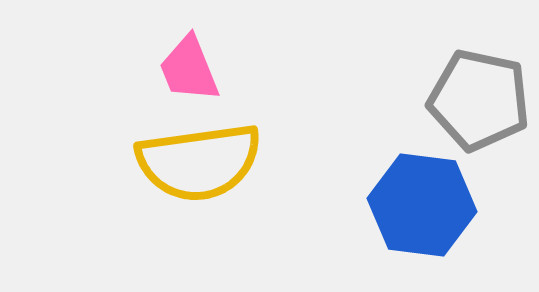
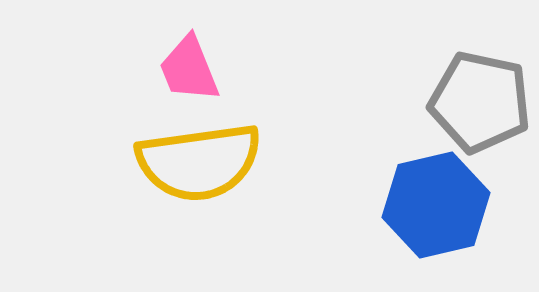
gray pentagon: moved 1 px right, 2 px down
blue hexagon: moved 14 px right; rotated 20 degrees counterclockwise
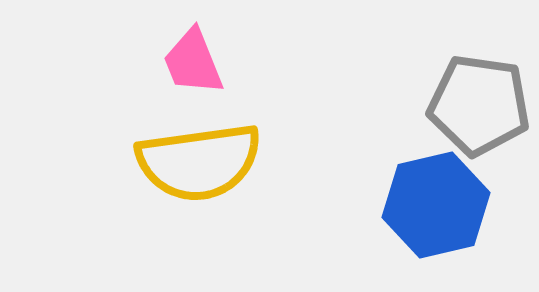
pink trapezoid: moved 4 px right, 7 px up
gray pentagon: moved 1 px left, 3 px down; rotated 4 degrees counterclockwise
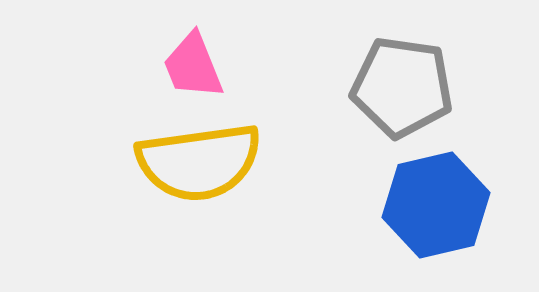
pink trapezoid: moved 4 px down
gray pentagon: moved 77 px left, 18 px up
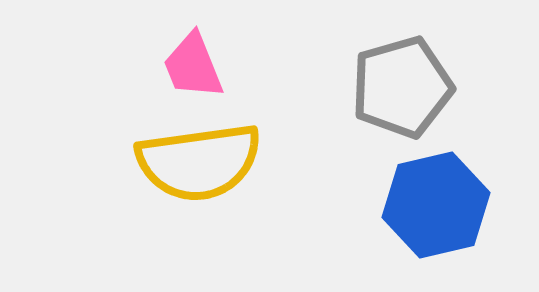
gray pentagon: rotated 24 degrees counterclockwise
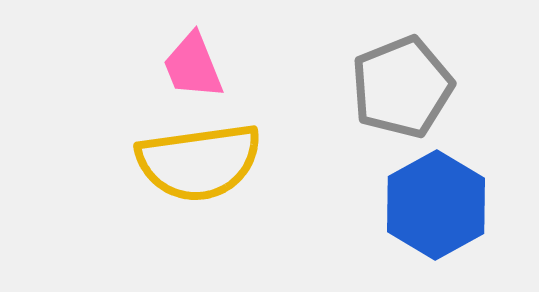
gray pentagon: rotated 6 degrees counterclockwise
blue hexagon: rotated 16 degrees counterclockwise
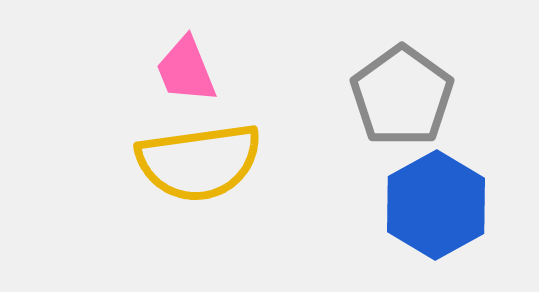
pink trapezoid: moved 7 px left, 4 px down
gray pentagon: moved 9 px down; rotated 14 degrees counterclockwise
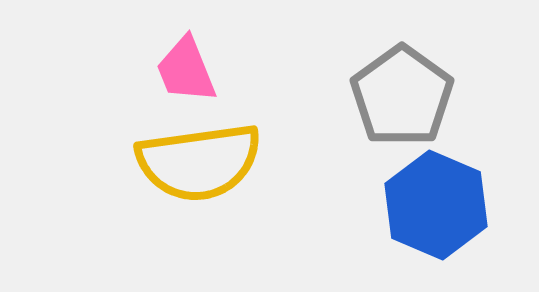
blue hexagon: rotated 8 degrees counterclockwise
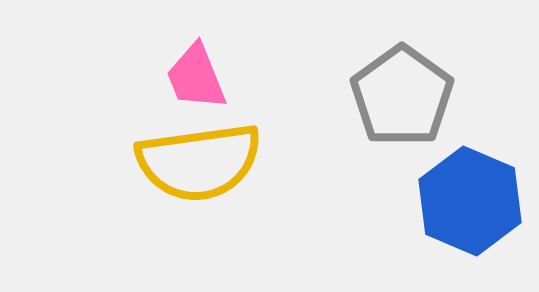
pink trapezoid: moved 10 px right, 7 px down
blue hexagon: moved 34 px right, 4 px up
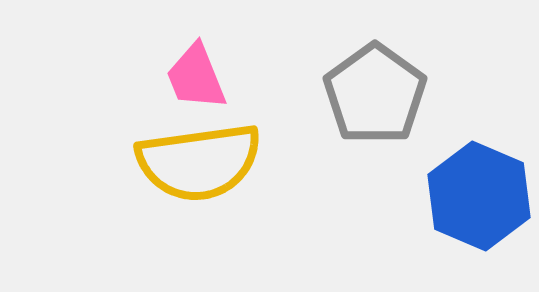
gray pentagon: moved 27 px left, 2 px up
blue hexagon: moved 9 px right, 5 px up
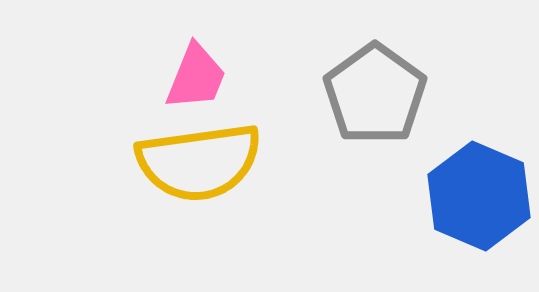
pink trapezoid: rotated 136 degrees counterclockwise
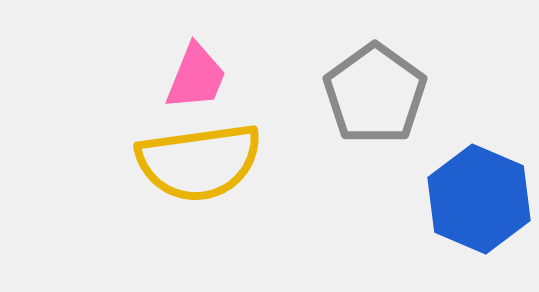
blue hexagon: moved 3 px down
